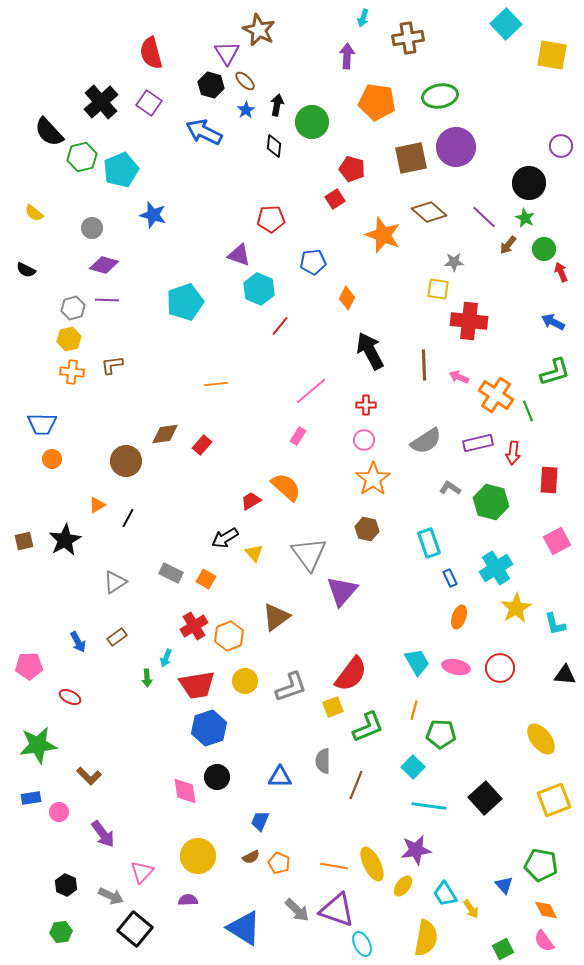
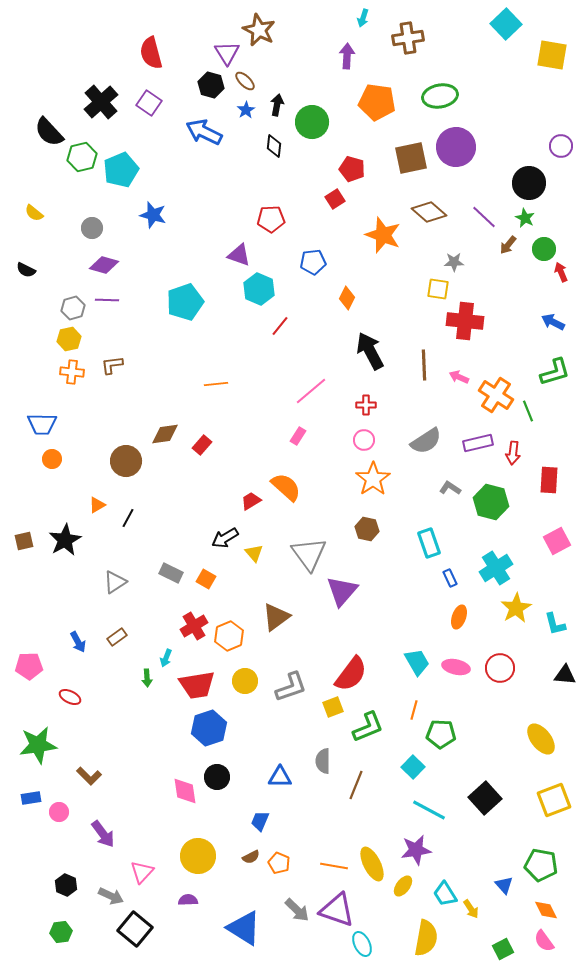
red cross at (469, 321): moved 4 px left
cyan line at (429, 806): moved 4 px down; rotated 20 degrees clockwise
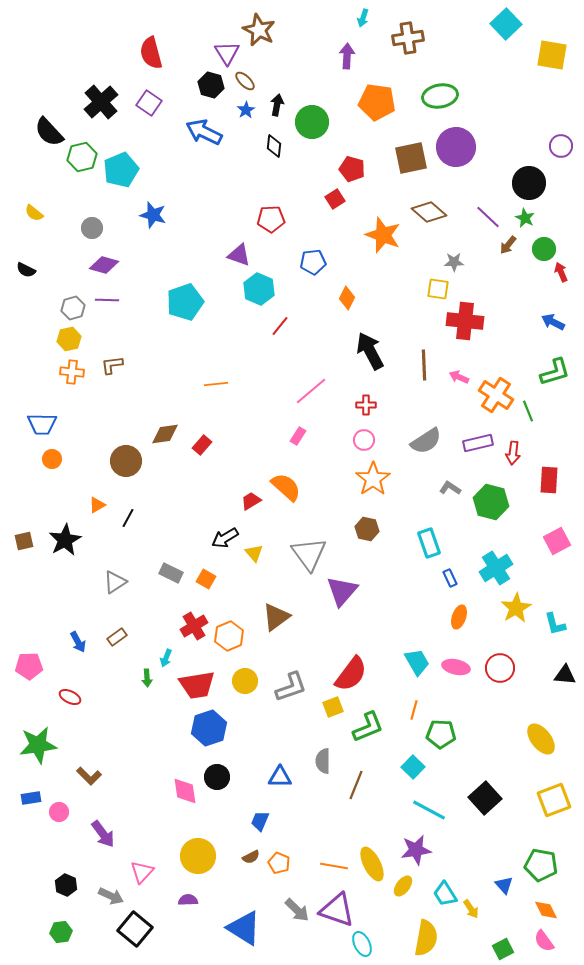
purple line at (484, 217): moved 4 px right
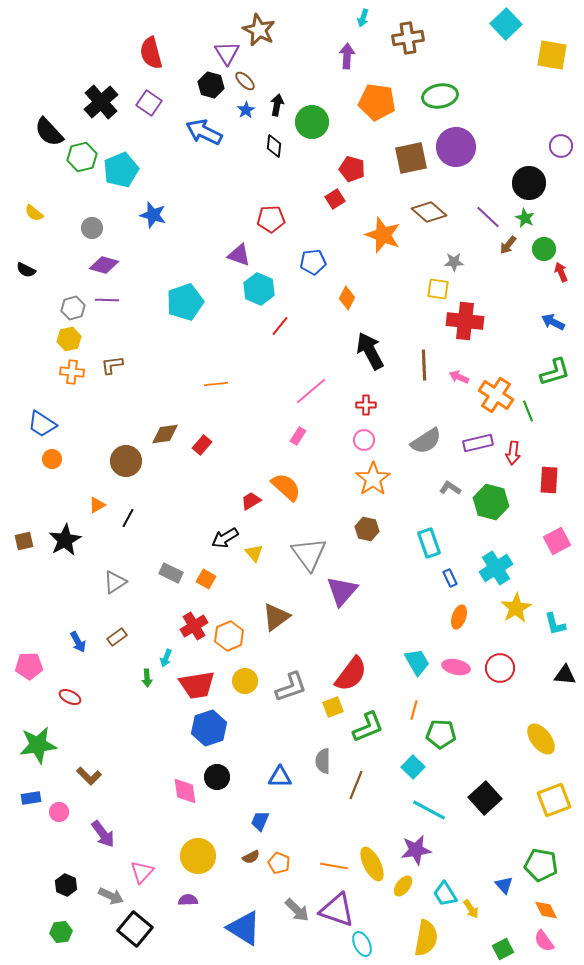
blue trapezoid at (42, 424): rotated 32 degrees clockwise
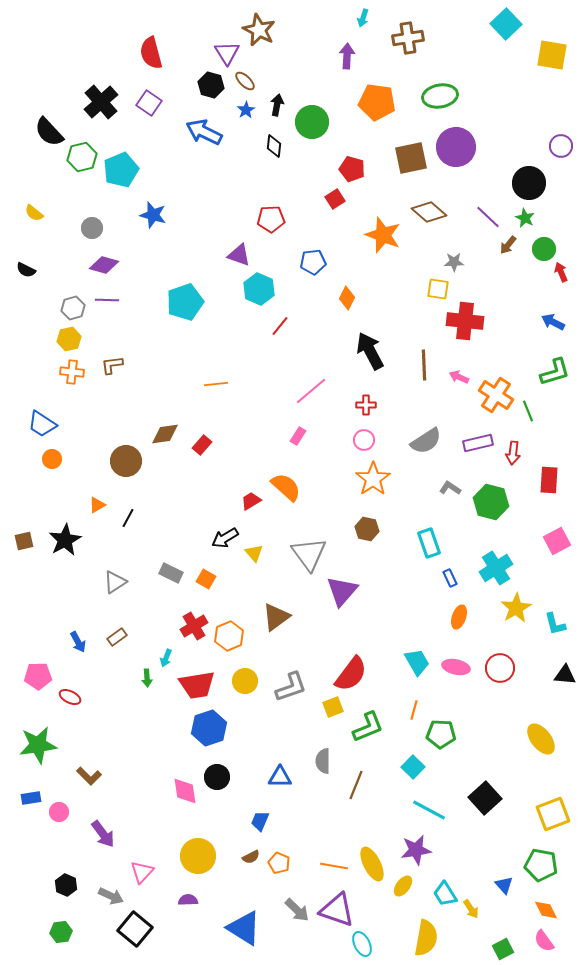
pink pentagon at (29, 666): moved 9 px right, 10 px down
yellow square at (554, 800): moved 1 px left, 14 px down
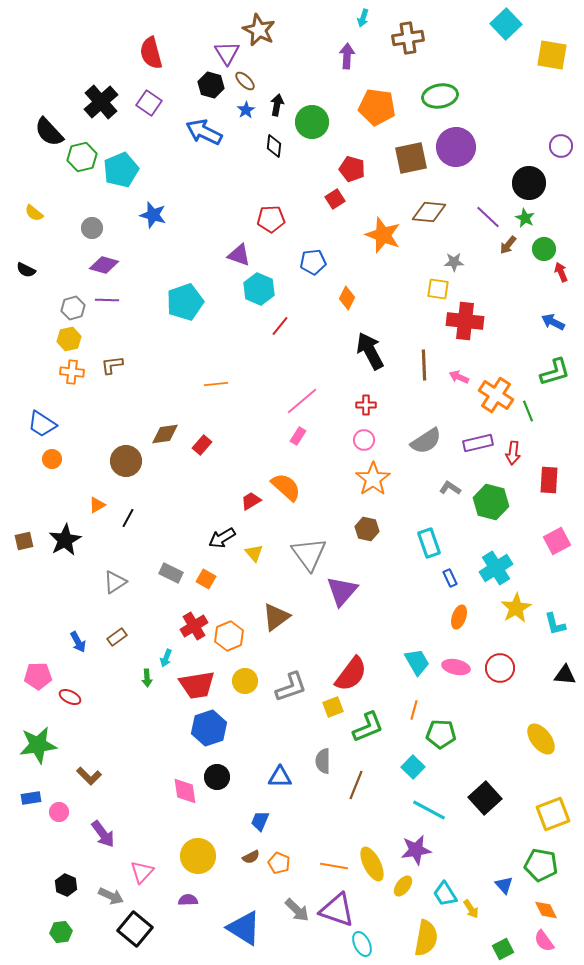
orange pentagon at (377, 102): moved 5 px down
brown diamond at (429, 212): rotated 36 degrees counterclockwise
pink line at (311, 391): moved 9 px left, 10 px down
black arrow at (225, 538): moved 3 px left
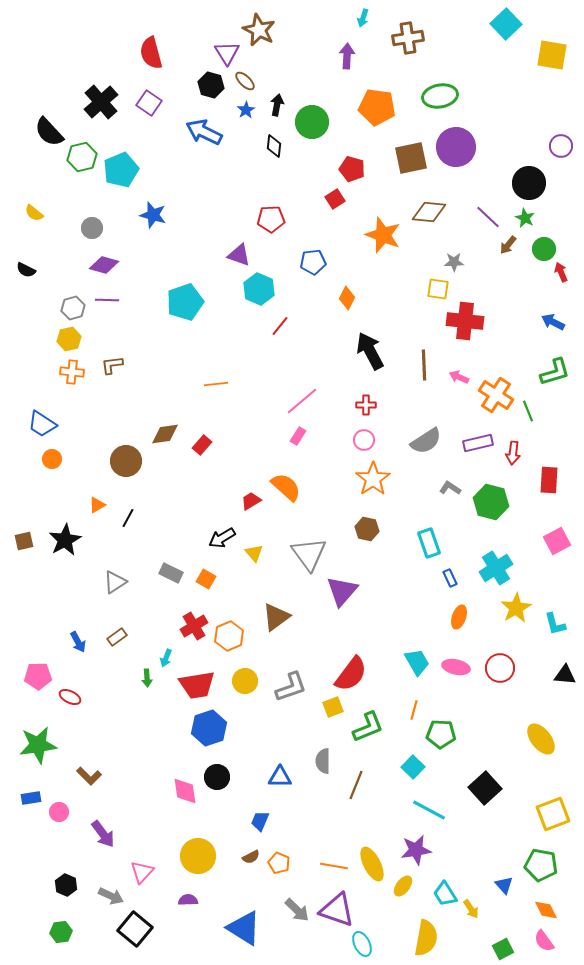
black square at (485, 798): moved 10 px up
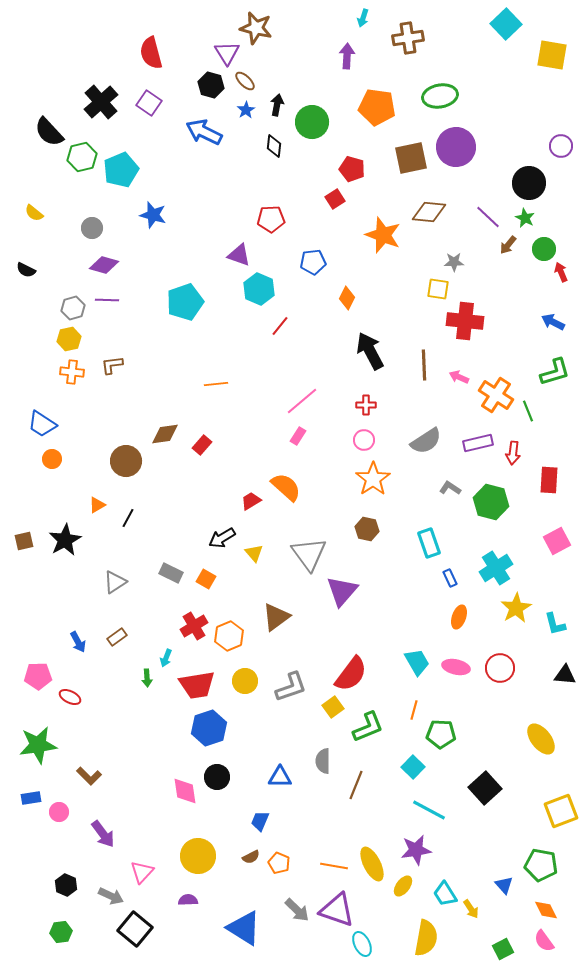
brown star at (259, 30): moved 3 px left, 2 px up; rotated 12 degrees counterclockwise
yellow square at (333, 707): rotated 15 degrees counterclockwise
yellow square at (553, 814): moved 8 px right, 3 px up
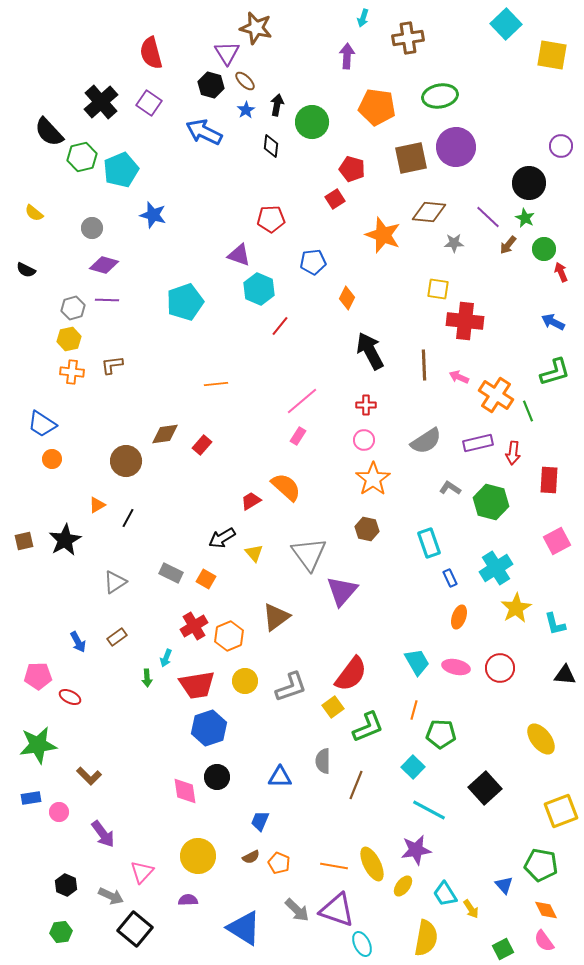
black diamond at (274, 146): moved 3 px left
gray star at (454, 262): moved 19 px up
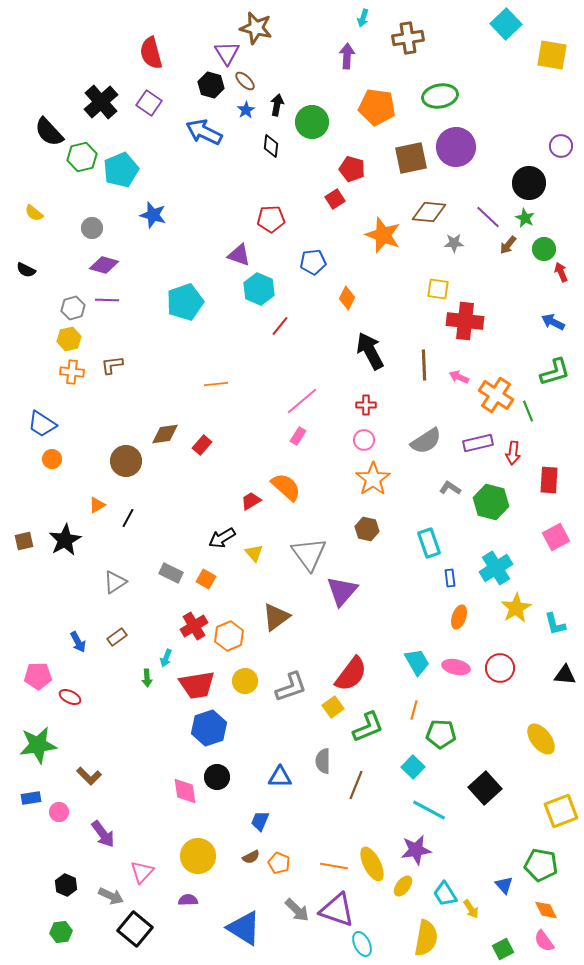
pink square at (557, 541): moved 1 px left, 4 px up
blue rectangle at (450, 578): rotated 18 degrees clockwise
